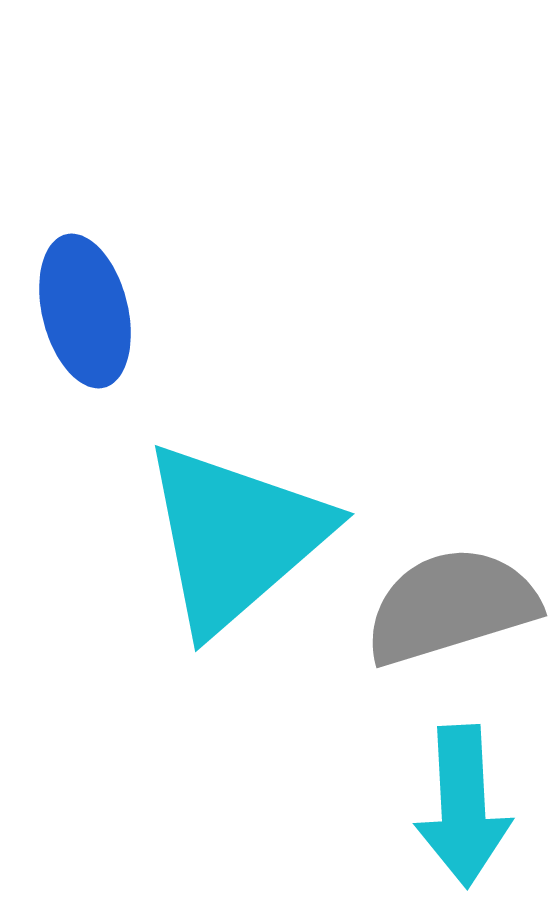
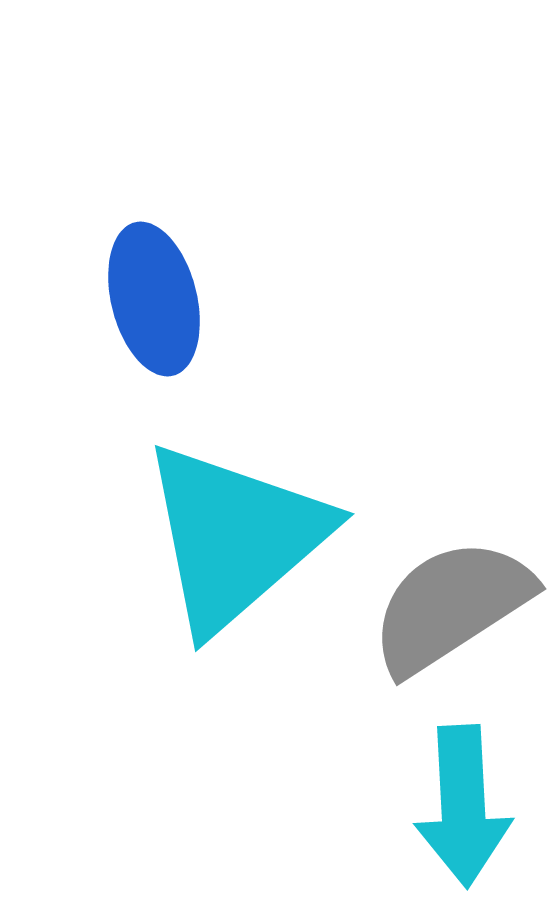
blue ellipse: moved 69 px right, 12 px up
gray semicircle: rotated 16 degrees counterclockwise
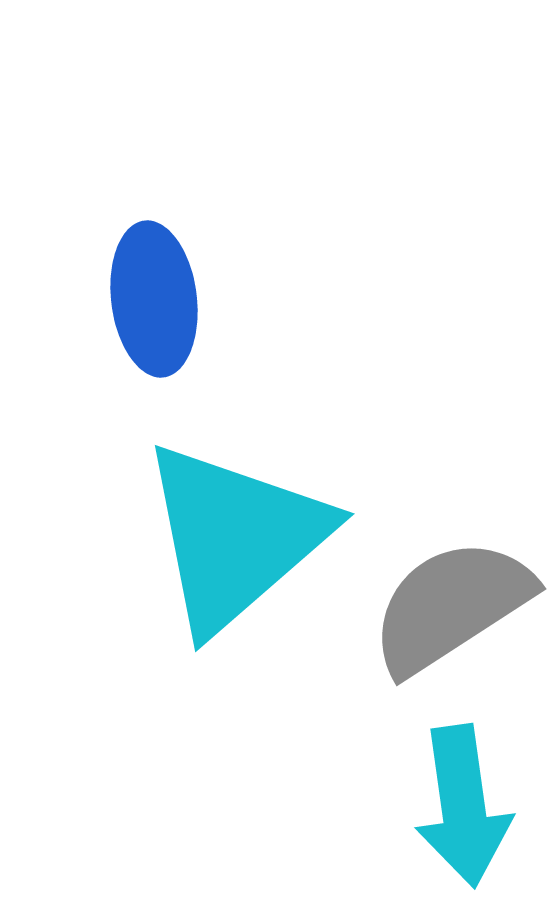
blue ellipse: rotated 7 degrees clockwise
cyan arrow: rotated 5 degrees counterclockwise
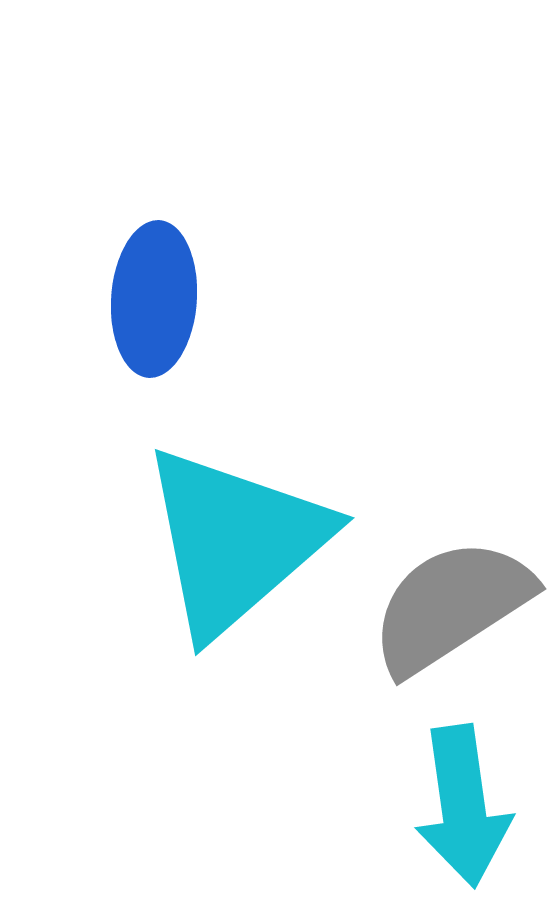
blue ellipse: rotated 11 degrees clockwise
cyan triangle: moved 4 px down
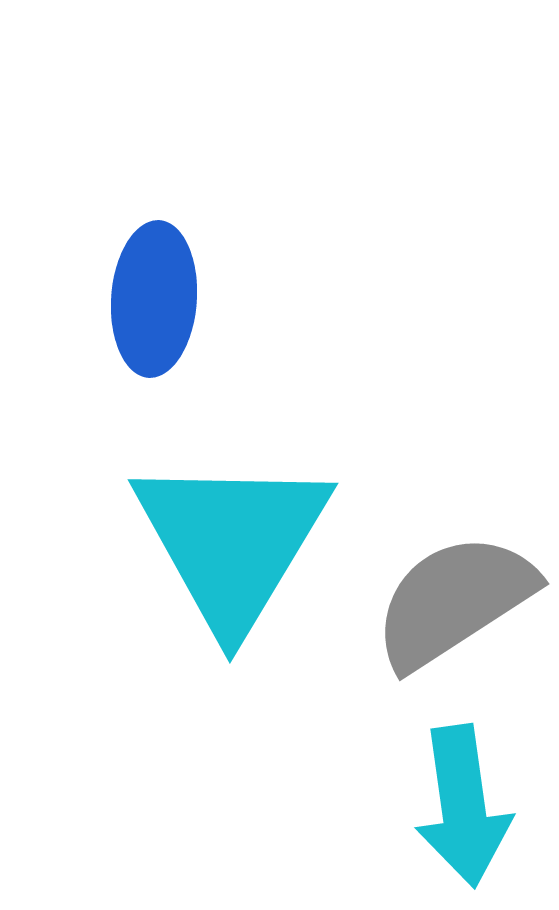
cyan triangle: moved 3 px left, 1 px down; rotated 18 degrees counterclockwise
gray semicircle: moved 3 px right, 5 px up
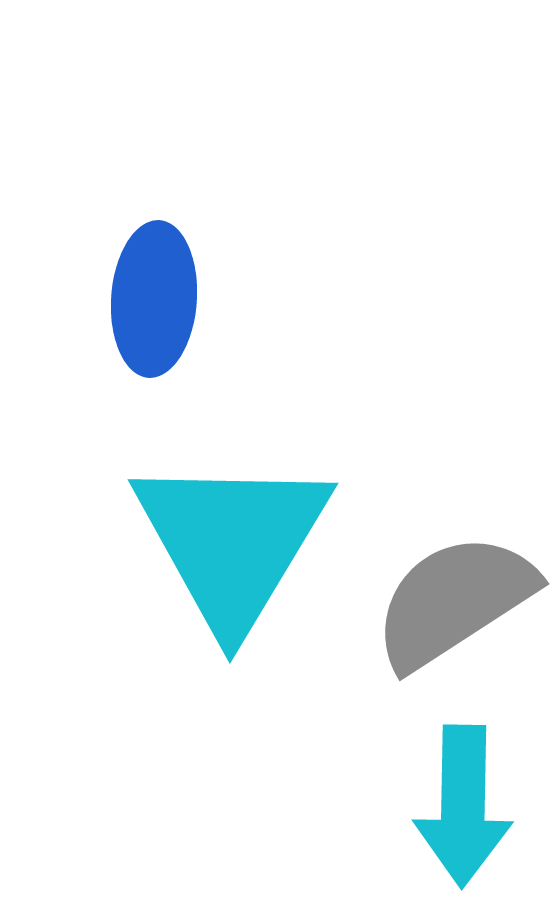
cyan arrow: rotated 9 degrees clockwise
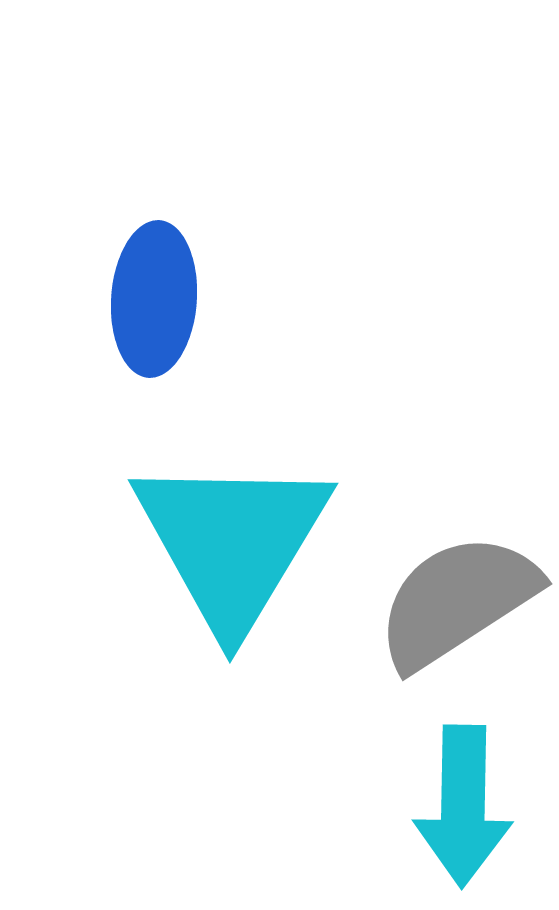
gray semicircle: moved 3 px right
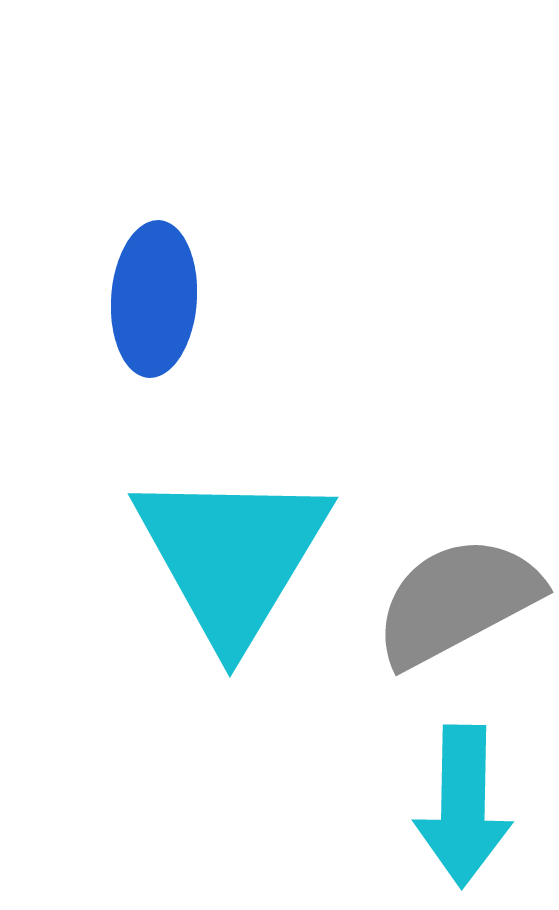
cyan triangle: moved 14 px down
gray semicircle: rotated 5 degrees clockwise
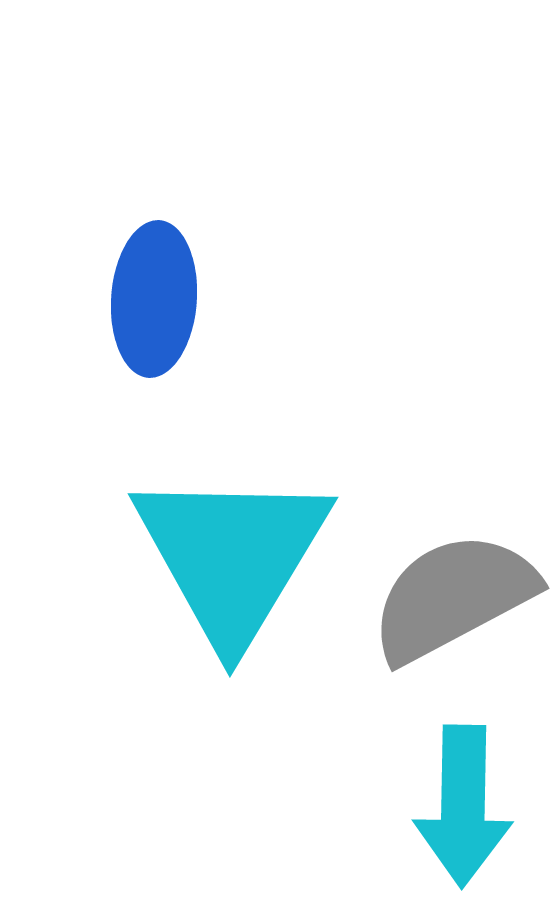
gray semicircle: moved 4 px left, 4 px up
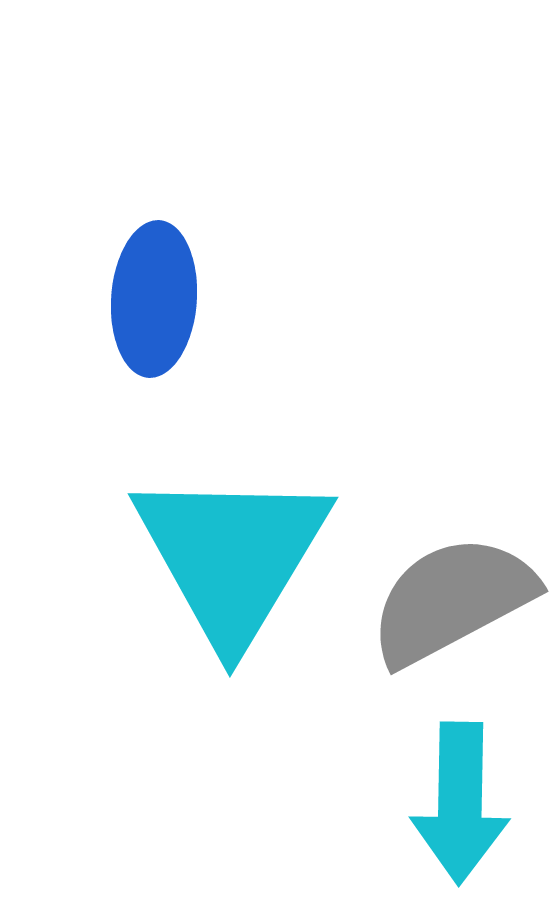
gray semicircle: moved 1 px left, 3 px down
cyan arrow: moved 3 px left, 3 px up
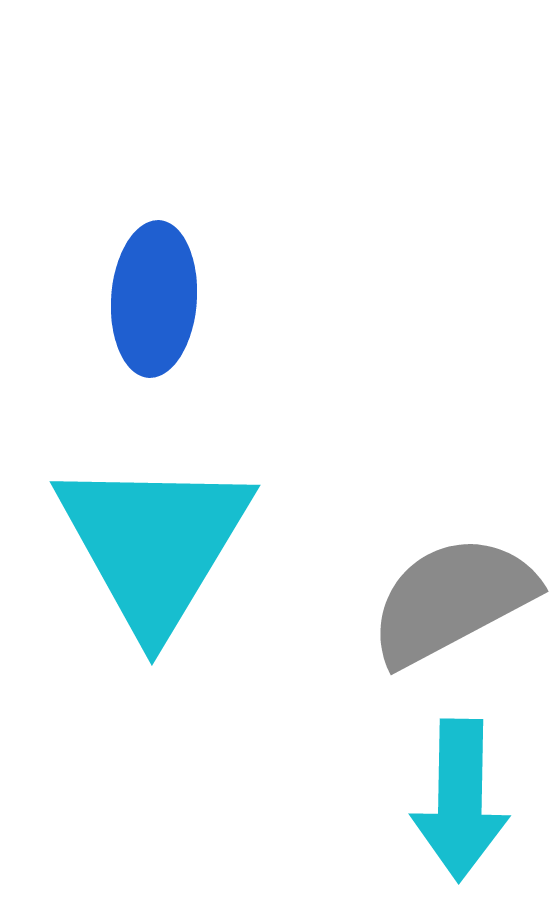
cyan triangle: moved 78 px left, 12 px up
cyan arrow: moved 3 px up
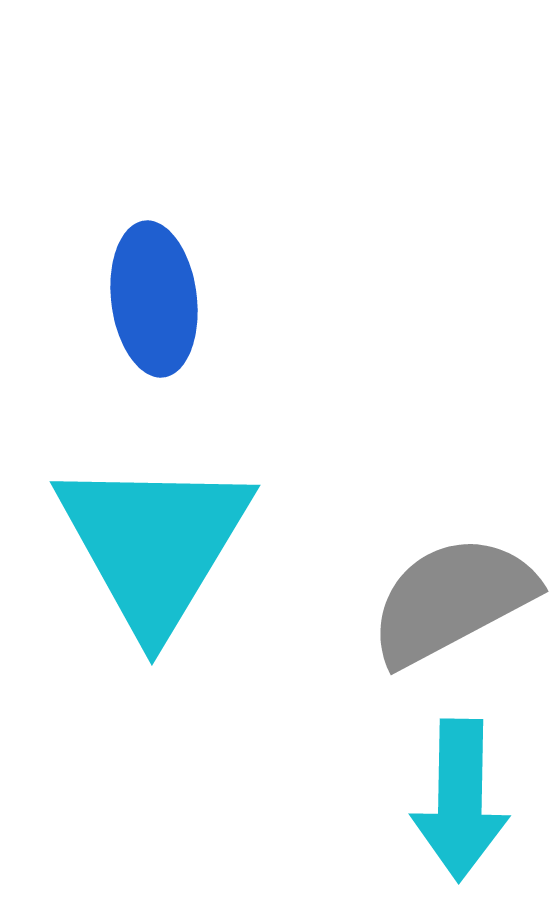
blue ellipse: rotated 11 degrees counterclockwise
